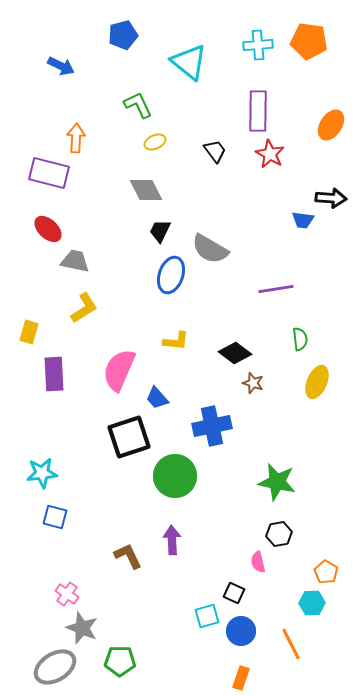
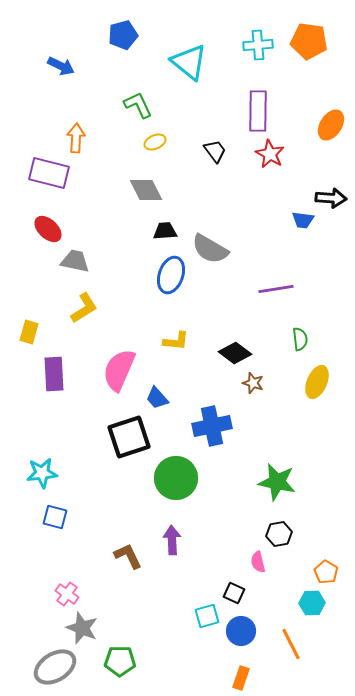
black trapezoid at (160, 231): moved 5 px right; rotated 60 degrees clockwise
green circle at (175, 476): moved 1 px right, 2 px down
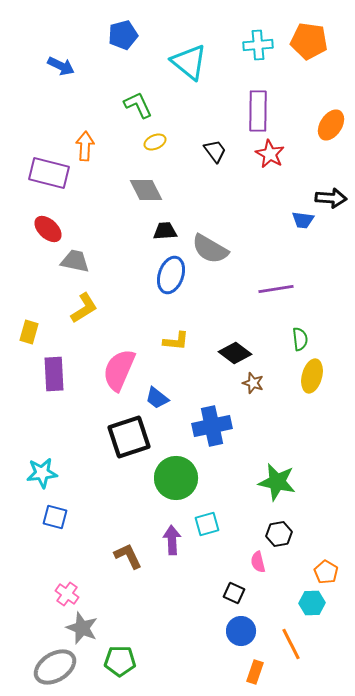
orange arrow at (76, 138): moved 9 px right, 8 px down
yellow ellipse at (317, 382): moved 5 px left, 6 px up; rotated 8 degrees counterclockwise
blue trapezoid at (157, 398): rotated 10 degrees counterclockwise
cyan square at (207, 616): moved 92 px up
orange rectangle at (241, 678): moved 14 px right, 6 px up
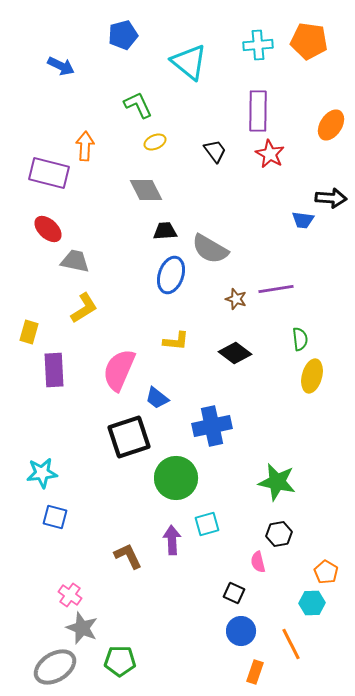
purple rectangle at (54, 374): moved 4 px up
brown star at (253, 383): moved 17 px left, 84 px up
pink cross at (67, 594): moved 3 px right, 1 px down
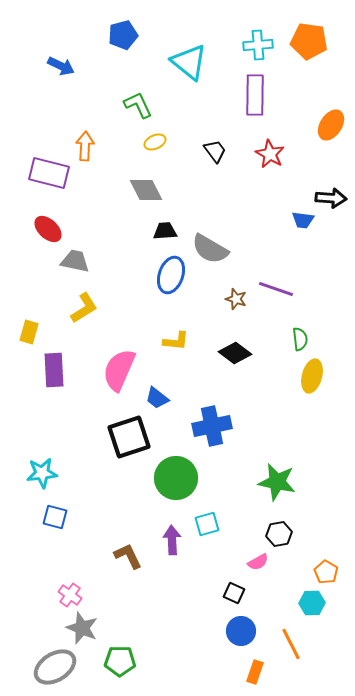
purple rectangle at (258, 111): moved 3 px left, 16 px up
purple line at (276, 289): rotated 28 degrees clockwise
pink semicircle at (258, 562): rotated 105 degrees counterclockwise
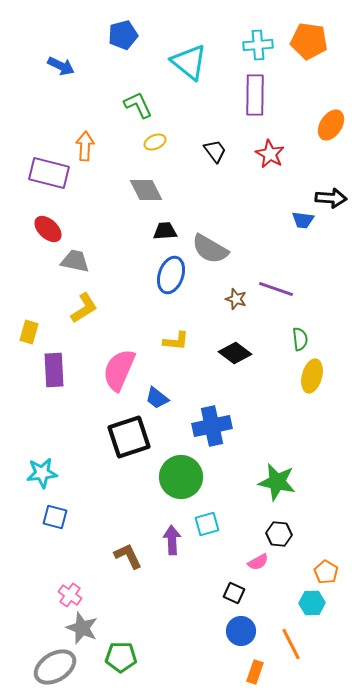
green circle at (176, 478): moved 5 px right, 1 px up
black hexagon at (279, 534): rotated 15 degrees clockwise
green pentagon at (120, 661): moved 1 px right, 4 px up
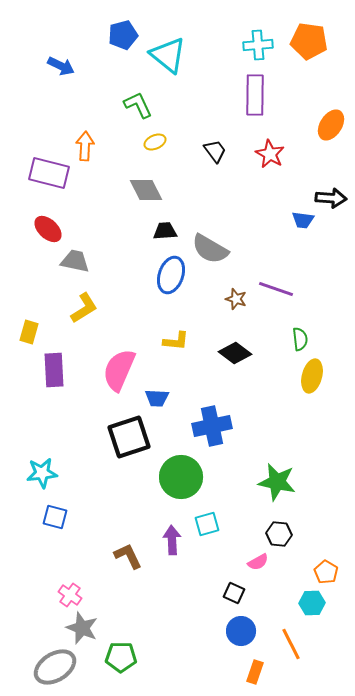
cyan triangle at (189, 62): moved 21 px left, 7 px up
blue trapezoid at (157, 398): rotated 35 degrees counterclockwise
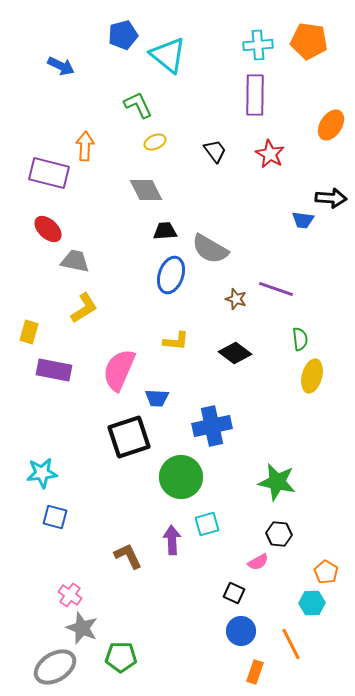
purple rectangle at (54, 370): rotated 76 degrees counterclockwise
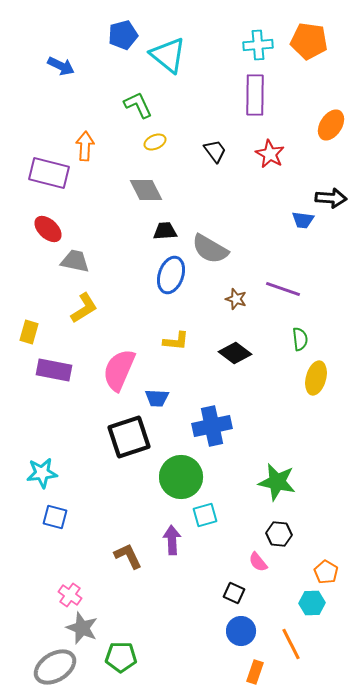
purple line at (276, 289): moved 7 px right
yellow ellipse at (312, 376): moved 4 px right, 2 px down
cyan square at (207, 524): moved 2 px left, 9 px up
pink semicircle at (258, 562): rotated 80 degrees clockwise
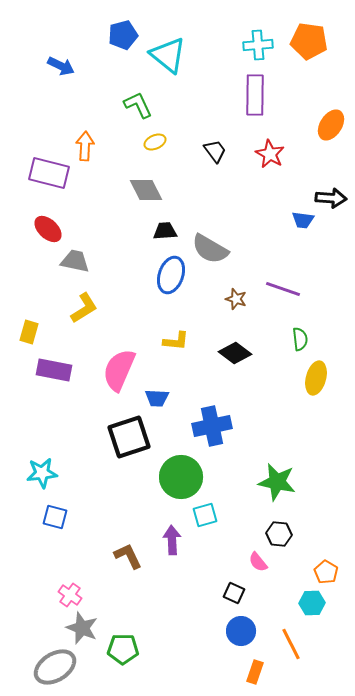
green pentagon at (121, 657): moved 2 px right, 8 px up
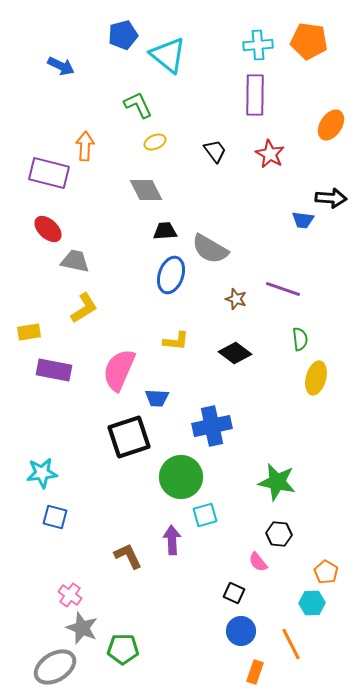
yellow rectangle at (29, 332): rotated 65 degrees clockwise
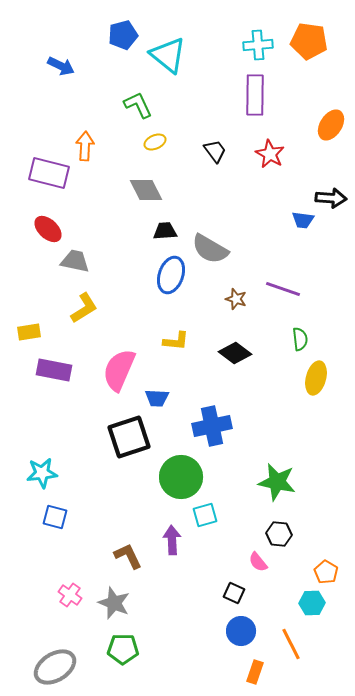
gray star at (82, 628): moved 32 px right, 25 px up
